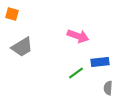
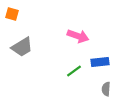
green line: moved 2 px left, 2 px up
gray semicircle: moved 2 px left, 1 px down
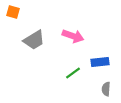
orange square: moved 1 px right, 2 px up
pink arrow: moved 5 px left
gray trapezoid: moved 12 px right, 7 px up
green line: moved 1 px left, 2 px down
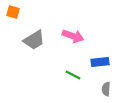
green line: moved 2 px down; rotated 63 degrees clockwise
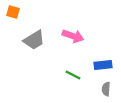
blue rectangle: moved 3 px right, 3 px down
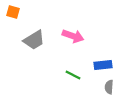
gray semicircle: moved 3 px right, 2 px up
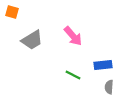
orange square: moved 1 px left
pink arrow: rotated 30 degrees clockwise
gray trapezoid: moved 2 px left
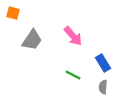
orange square: moved 1 px right, 1 px down
gray trapezoid: rotated 25 degrees counterclockwise
blue rectangle: moved 2 px up; rotated 66 degrees clockwise
gray semicircle: moved 6 px left
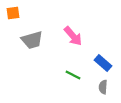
orange square: rotated 24 degrees counterclockwise
gray trapezoid: rotated 40 degrees clockwise
blue rectangle: rotated 18 degrees counterclockwise
